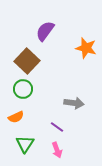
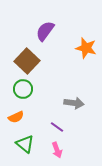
green triangle: rotated 24 degrees counterclockwise
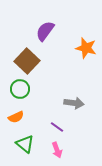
green circle: moved 3 px left
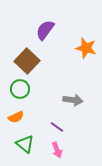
purple semicircle: moved 1 px up
gray arrow: moved 1 px left, 3 px up
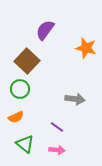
gray arrow: moved 2 px right, 1 px up
pink arrow: rotated 63 degrees counterclockwise
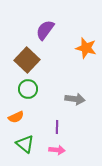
brown square: moved 1 px up
green circle: moved 8 px right
purple line: rotated 56 degrees clockwise
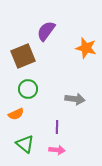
purple semicircle: moved 1 px right, 1 px down
brown square: moved 4 px left, 4 px up; rotated 25 degrees clockwise
orange semicircle: moved 3 px up
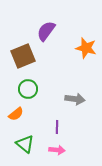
orange semicircle: rotated 14 degrees counterclockwise
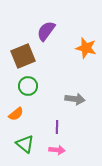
green circle: moved 3 px up
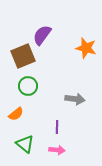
purple semicircle: moved 4 px left, 4 px down
